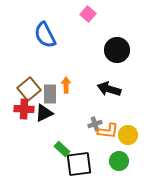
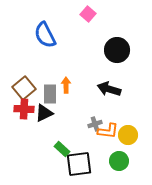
brown square: moved 5 px left, 1 px up
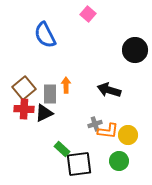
black circle: moved 18 px right
black arrow: moved 1 px down
